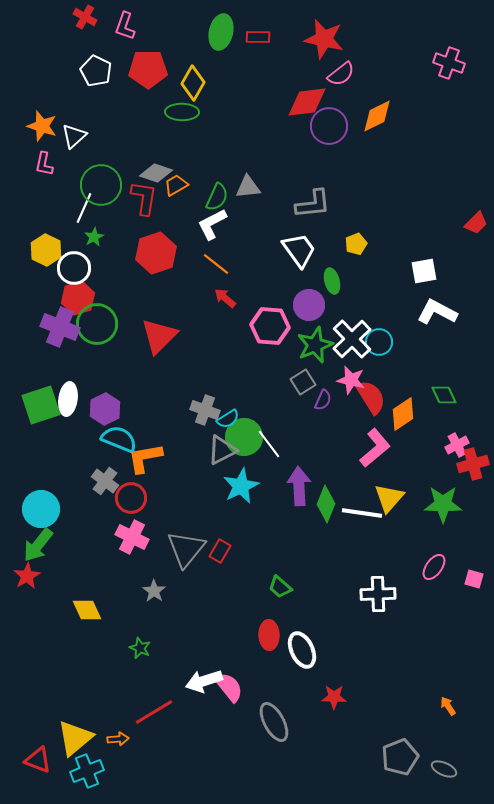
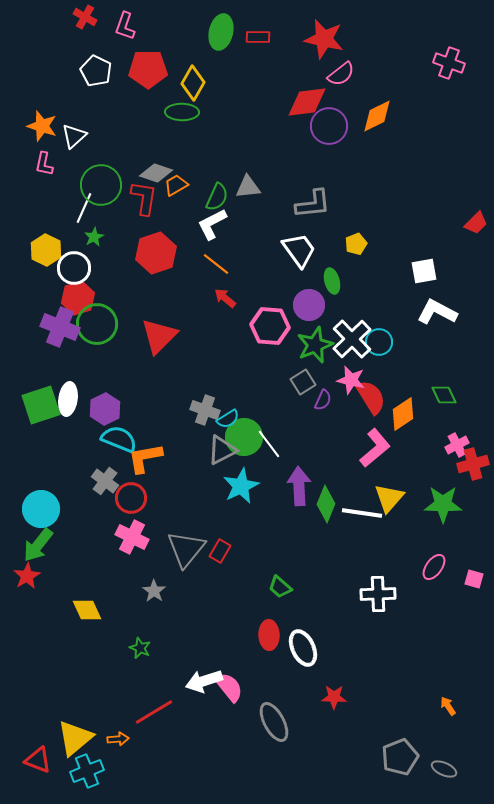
white ellipse at (302, 650): moved 1 px right, 2 px up
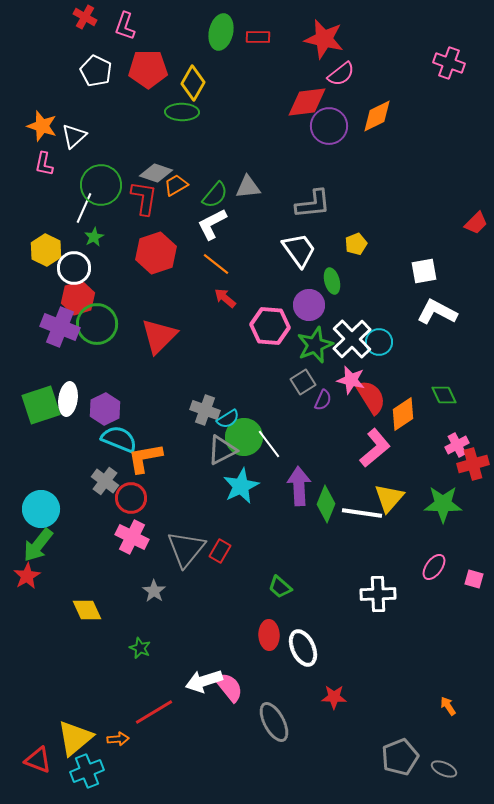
green semicircle at (217, 197): moved 2 px left, 2 px up; rotated 16 degrees clockwise
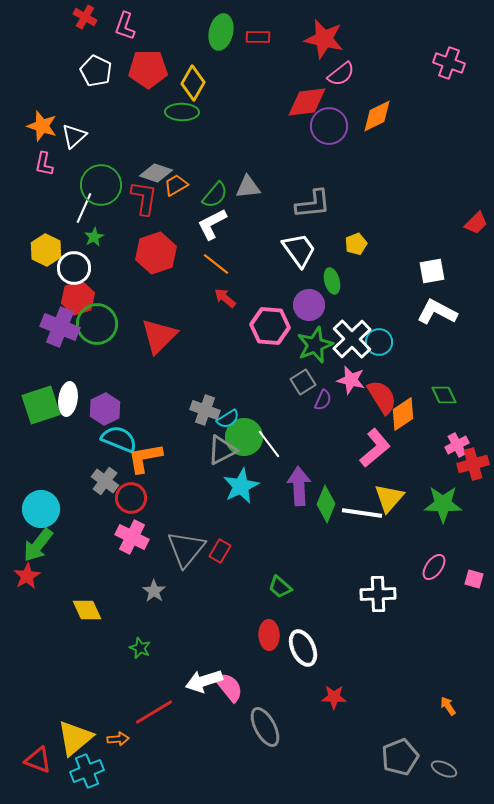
white square at (424, 271): moved 8 px right
red semicircle at (371, 397): moved 11 px right
gray ellipse at (274, 722): moved 9 px left, 5 px down
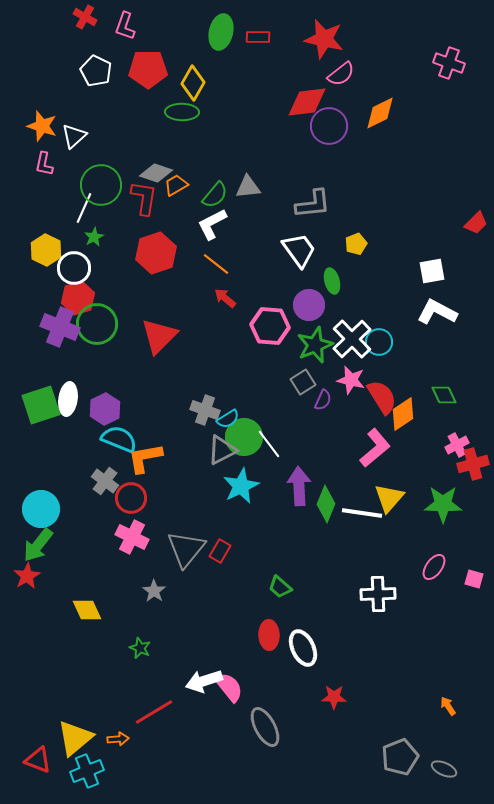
orange diamond at (377, 116): moved 3 px right, 3 px up
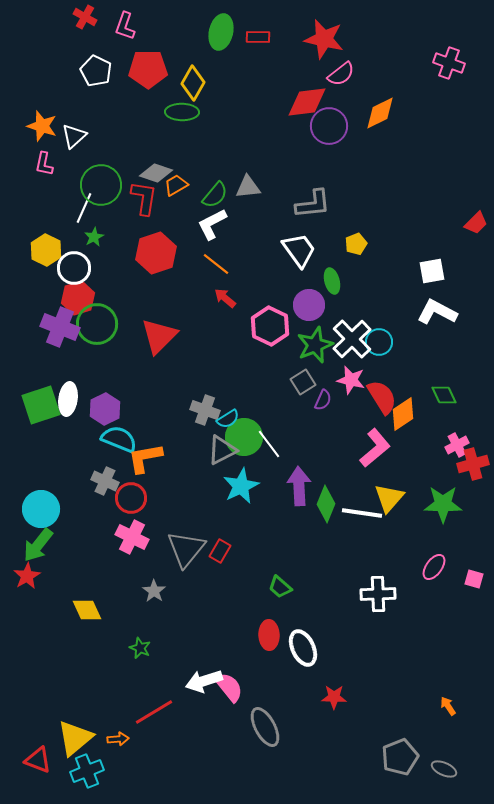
pink hexagon at (270, 326): rotated 21 degrees clockwise
gray cross at (105, 481): rotated 12 degrees counterclockwise
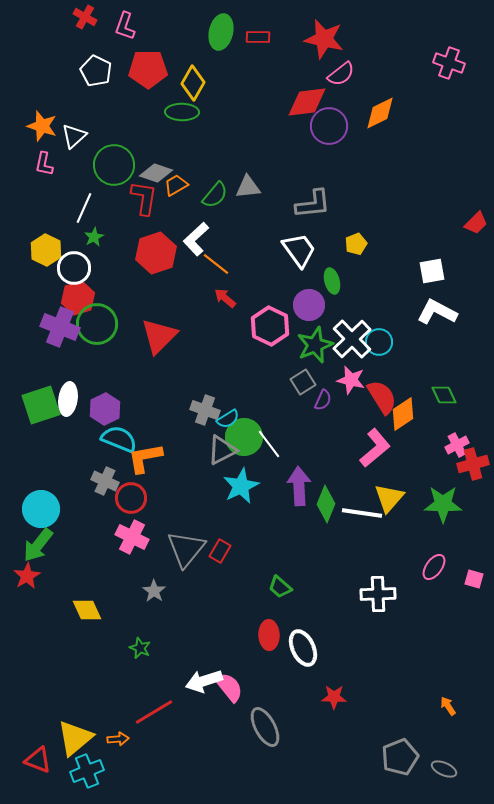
green circle at (101, 185): moved 13 px right, 20 px up
white L-shape at (212, 224): moved 16 px left, 15 px down; rotated 16 degrees counterclockwise
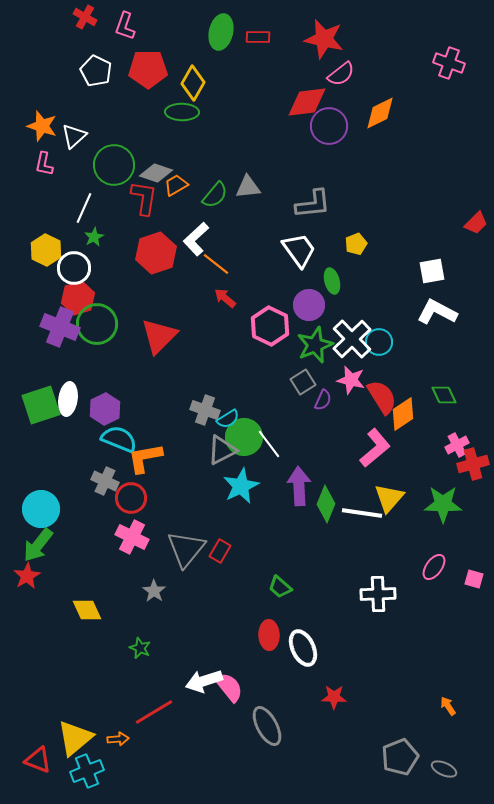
gray ellipse at (265, 727): moved 2 px right, 1 px up
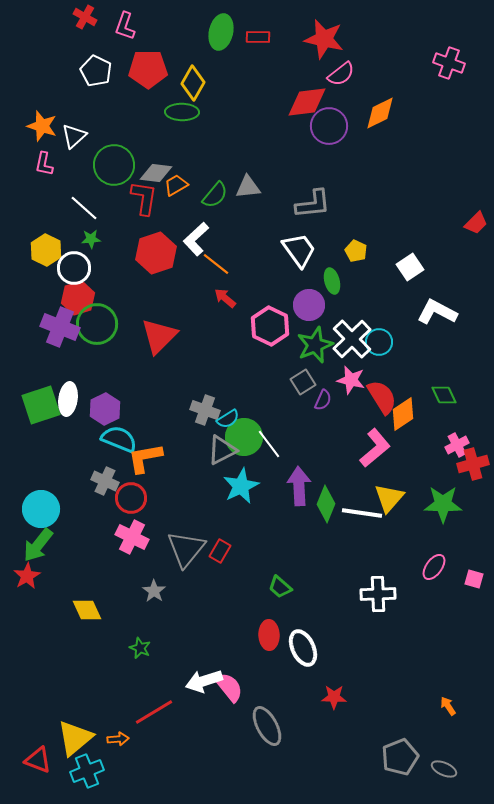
gray diamond at (156, 173): rotated 12 degrees counterclockwise
white line at (84, 208): rotated 72 degrees counterclockwise
green star at (94, 237): moved 3 px left, 2 px down; rotated 24 degrees clockwise
yellow pentagon at (356, 244): moved 7 px down; rotated 25 degrees counterclockwise
white square at (432, 271): moved 22 px left, 4 px up; rotated 24 degrees counterclockwise
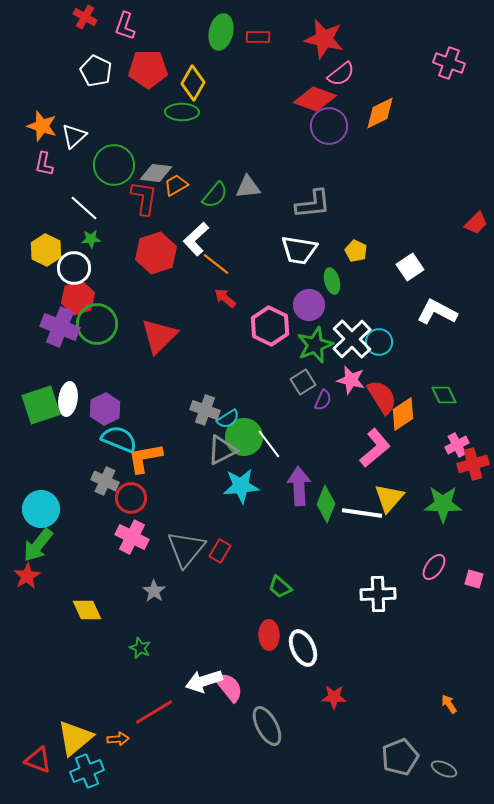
red diamond at (307, 102): moved 8 px right, 3 px up; rotated 27 degrees clockwise
white trapezoid at (299, 250): rotated 135 degrees clockwise
cyan star at (241, 486): rotated 21 degrees clockwise
orange arrow at (448, 706): moved 1 px right, 2 px up
